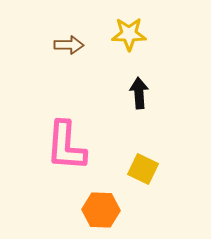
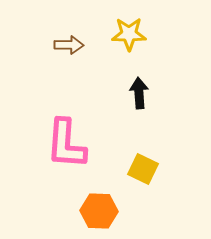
pink L-shape: moved 2 px up
orange hexagon: moved 2 px left, 1 px down
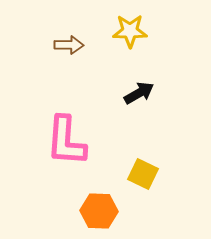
yellow star: moved 1 px right, 3 px up
black arrow: rotated 64 degrees clockwise
pink L-shape: moved 3 px up
yellow square: moved 5 px down
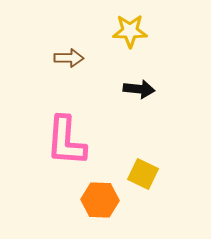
brown arrow: moved 13 px down
black arrow: moved 4 px up; rotated 36 degrees clockwise
orange hexagon: moved 1 px right, 11 px up
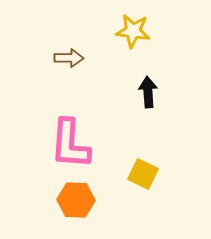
yellow star: moved 3 px right; rotated 8 degrees clockwise
black arrow: moved 9 px right, 3 px down; rotated 100 degrees counterclockwise
pink L-shape: moved 4 px right, 3 px down
orange hexagon: moved 24 px left
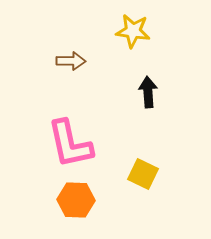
brown arrow: moved 2 px right, 3 px down
pink L-shape: rotated 16 degrees counterclockwise
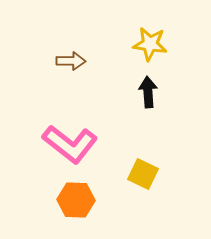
yellow star: moved 17 px right, 13 px down
pink L-shape: rotated 40 degrees counterclockwise
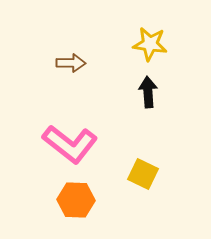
brown arrow: moved 2 px down
